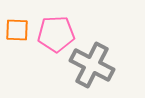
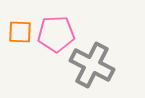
orange square: moved 3 px right, 2 px down
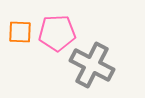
pink pentagon: moved 1 px right, 1 px up
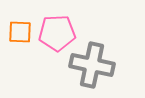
gray cross: rotated 15 degrees counterclockwise
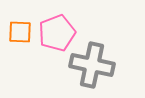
pink pentagon: rotated 18 degrees counterclockwise
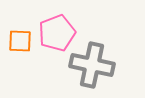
orange square: moved 9 px down
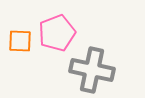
gray cross: moved 5 px down
